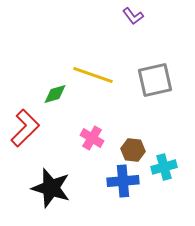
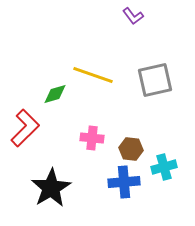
pink cross: rotated 25 degrees counterclockwise
brown hexagon: moved 2 px left, 1 px up
blue cross: moved 1 px right, 1 px down
black star: rotated 24 degrees clockwise
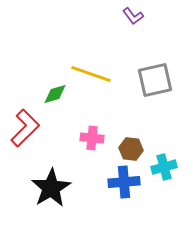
yellow line: moved 2 px left, 1 px up
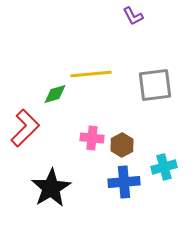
purple L-shape: rotated 10 degrees clockwise
yellow line: rotated 24 degrees counterclockwise
gray square: moved 5 px down; rotated 6 degrees clockwise
brown hexagon: moved 9 px left, 4 px up; rotated 25 degrees clockwise
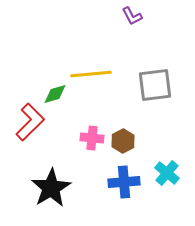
purple L-shape: moved 1 px left
red L-shape: moved 5 px right, 6 px up
brown hexagon: moved 1 px right, 4 px up
cyan cross: moved 3 px right, 6 px down; rotated 35 degrees counterclockwise
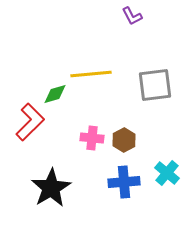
brown hexagon: moved 1 px right, 1 px up
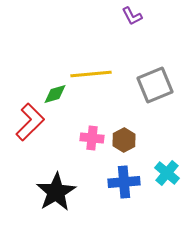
gray square: rotated 15 degrees counterclockwise
black star: moved 5 px right, 4 px down
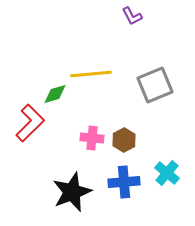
red L-shape: moved 1 px down
black star: moved 16 px right; rotated 9 degrees clockwise
